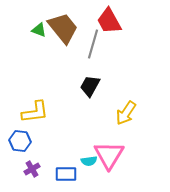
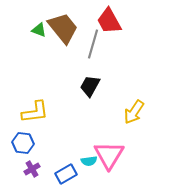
yellow arrow: moved 8 px right, 1 px up
blue hexagon: moved 3 px right, 2 px down
blue rectangle: rotated 30 degrees counterclockwise
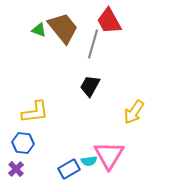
purple cross: moved 16 px left; rotated 14 degrees counterclockwise
blue rectangle: moved 3 px right, 5 px up
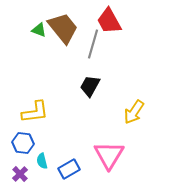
cyan semicircle: moved 47 px left; rotated 84 degrees clockwise
purple cross: moved 4 px right, 5 px down
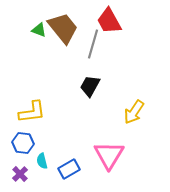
yellow L-shape: moved 3 px left
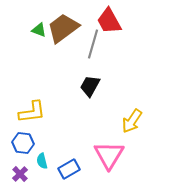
brown trapezoid: rotated 88 degrees counterclockwise
yellow arrow: moved 2 px left, 9 px down
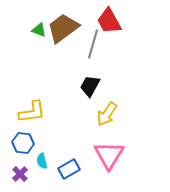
yellow arrow: moved 25 px left, 7 px up
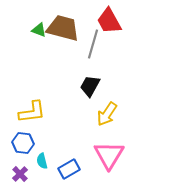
brown trapezoid: rotated 52 degrees clockwise
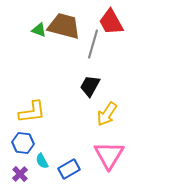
red trapezoid: moved 2 px right, 1 px down
brown trapezoid: moved 1 px right, 2 px up
cyan semicircle: rotated 14 degrees counterclockwise
